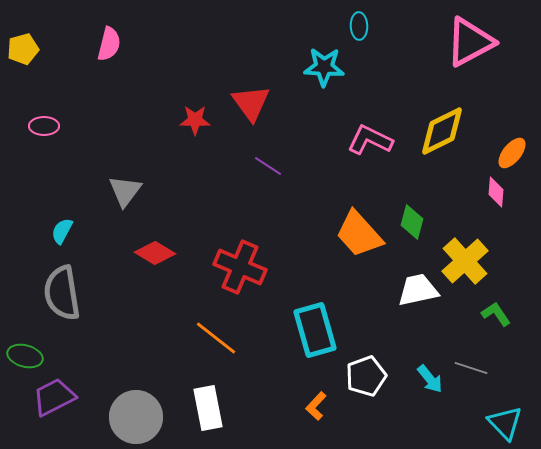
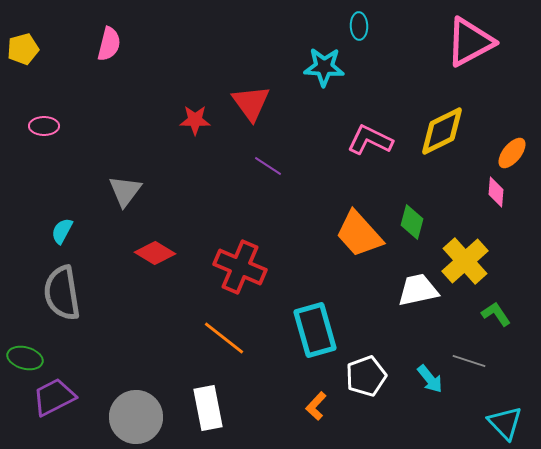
orange line: moved 8 px right
green ellipse: moved 2 px down
gray line: moved 2 px left, 7 px up
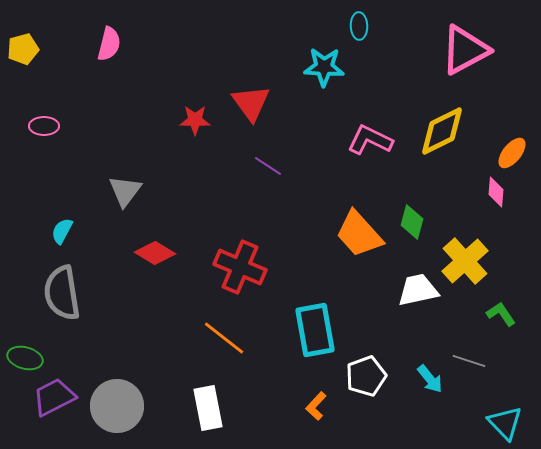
pink triangle: moved 5 px left, 8 px down
green L-shape: moved 5 px right
cyan rectangle: rotated 6 degrees clockwise
gray circle: moved 19 px left, 11 px up
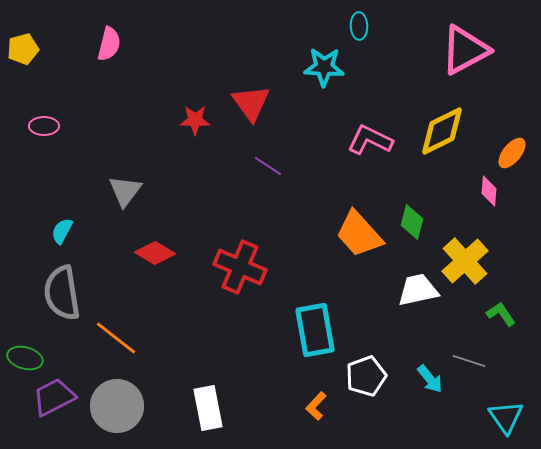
pink diamond: moved 7 px left, 1 px up
orange line: moved 108 px left
cyan triangle: moved 1 px right, 6 px up; rotated 9 degrees clockwise
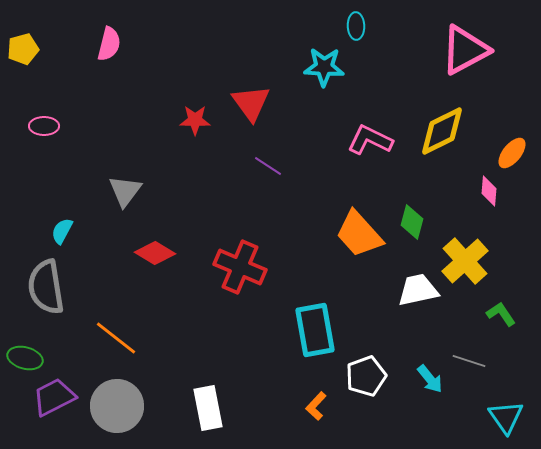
cyan ellipse: moved 3 px left
gray semicircle: moved 16 px left, 6 px up
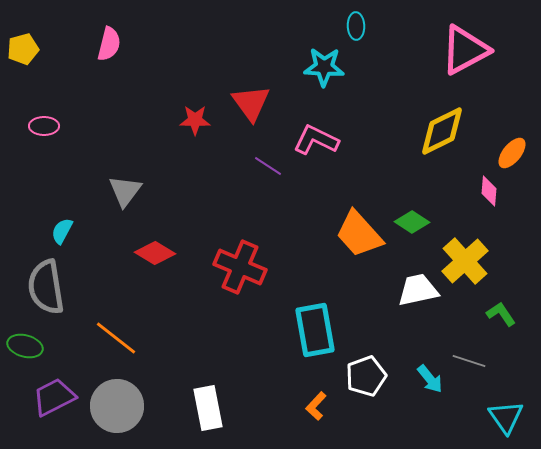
pink L-shape: moved 54 px left
green diamond: rotated 72 degrees counterclockwise
green ellipse: moved 12 px up
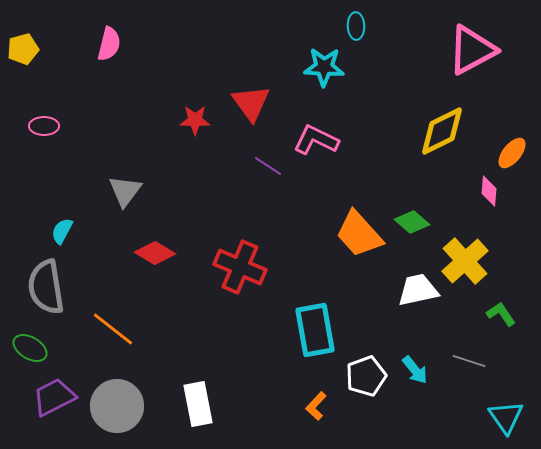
pink triangle: moved 7 px right
green diamond: rotated 8 degrees clockwise
orange line: moved 3 px left, 9 px up
green ellipse: moved 5 px right, 2 px down; rotated 16 degrees clockwise
cyan arrow: moved 15 px left, 9 px up
white rectangle: moved 10 px left, 4 px up
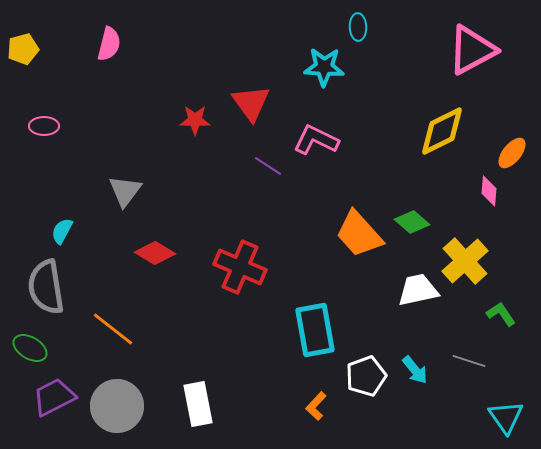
cyan ellipse: moved 2 px right, 1 px down
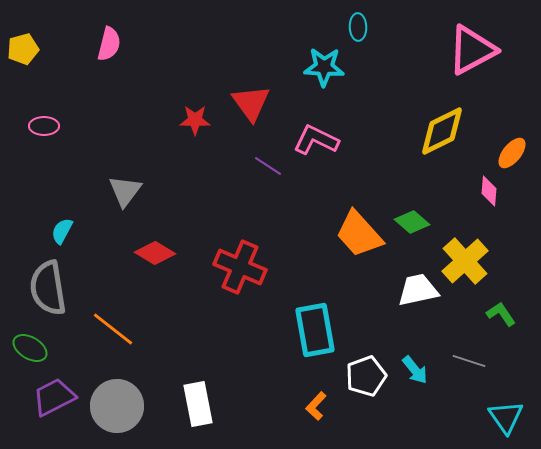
gray semicircle: moved 2 px right, 1 px down
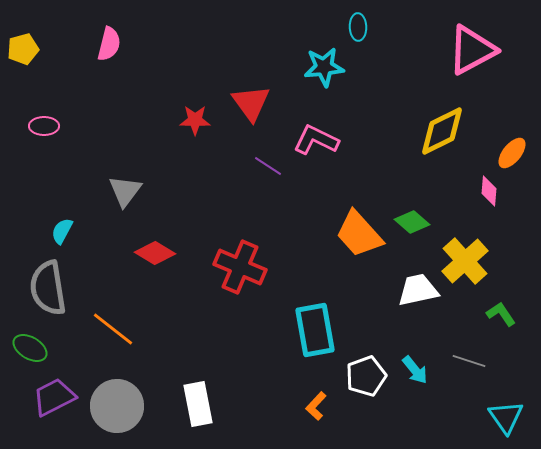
cyan star: rotated 9 degrees counterclockwise
